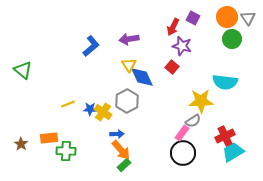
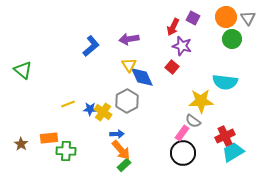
orange circle: moved 1 px left
gray semicircle: rotated 70 degrees clockwise
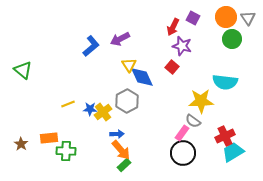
purple arrow: moved 9 px left; rotated 18 degrees counterclockwise
yellow cross: rotated 18 degrees clockwise
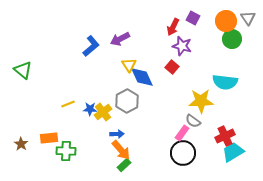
orange circle: moved 4 px down
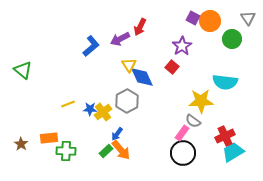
orange circle: moved 16 px left
red arrow: moved 33 px left
purple star: rotated 24 degrees clockwise
blue arrow: rotated 128 degrees clockwise
green rectangle: moved 18 px left, 14 px up
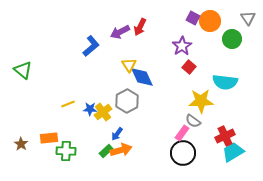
purple arrow: moved 7 px up
red square: moved 17 px right
orange arrow: rotated 65 degrees counterclockwise
